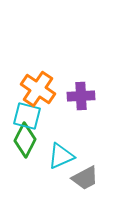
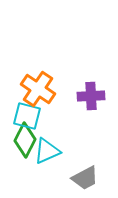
purple cross: moved 10 px right
cyan triangle: moved 14 px left, 5 px up
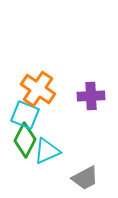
cyan square: moved 2 px left, 1 px up; rotated 8 degrees clockwise
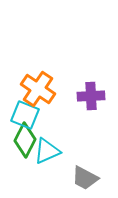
gray trapezoid: rotated 56 degrees clockwise
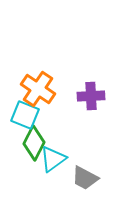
green diamond: moved 9 px right, 3 px down
cyan triangle: moved 6 px right, 8 px down; rotated 12 degrees counterclockwise
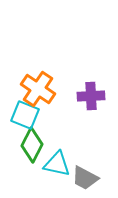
green diamond: moved 2 px left, 2 px down
cyan triangle: moved 4 px right, 5 px down; rotated 48 degrees clockwise
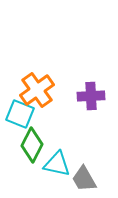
orange cross: moved 1 px left, 1 px down; rotated 20 degrees clockwise
cyan square: moved 5 px left, 1 px up
gray trapezoid: moved 1 px left, 1 px down; rotated 32 degrees clockwise
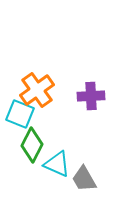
cyan triangle: rotated 12 degrees clockwise
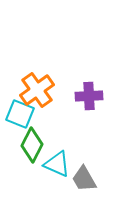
purple cross: moved 2 px left
